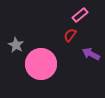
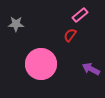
gray star: moved 21 px up; rotated 28 degrees counterclockwise
purple arrow: moved 15 px down
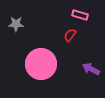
pink rectangle: rotated 56 degrees clockwise
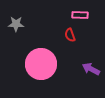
pink rectangle: rotated 14 degrees counterclockwise
red semicircle: rotated 56 degrees counterclockwise
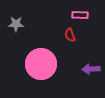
purple arrow: rotated 30 degrees counterclockwise
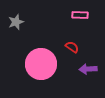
gray star: moved 2 px up; rotated 21 degrees counterclockwise
red semicircle: moved 2 px right, 12 px down; rotated 144 degrees clockwise
purple arrow: moved 3 px left
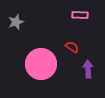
purple arrow: rotated 90 degrees clockwise
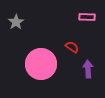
pink rectangle: moved 7 px right, 2 px down
gray star: rotated 14 degrees counterclockwise
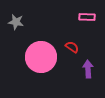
gray star: rotated 28 degrees counterclockwise
pink circle: moved 7 px up
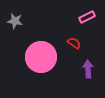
pink rectangle: rotated 28 degrees counterclockwise
gray star: moved 1 px left, 1 px up
red semicircle: moved 2 px right, 4 px up
